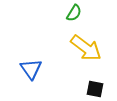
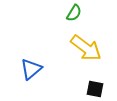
blue triangle: rotated 25 degrees clockwise
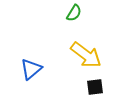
yellow arrow: moved 7 px down
black square: moved 2 px up; rotated 18 degrees counterclockwise
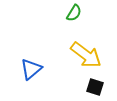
black square: rotated 24 degrees clockwise
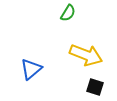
green semicircle: moved 6 px left
yellow arrow: rotated 16 degrees counterclockwise
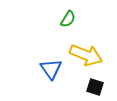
green semicircle: moved 6 px down
blue triangle: moved 20 px right; rotated 25 degrees counterclockwise
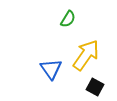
yellow arrow: rotated 76 degrees counterclockwise
black square: rotated 12 degrees clockwise
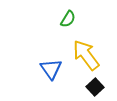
yellow arrow: rotated 72 degrees counterclockwise
black square: rotated 18 degrees clockwise
